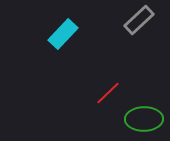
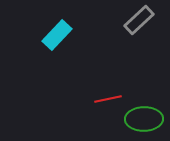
cyan rectangle: moved 6 px left, 1 px down
red line: moved 6 px down; rotated 32 degrees clockwise
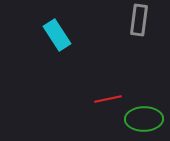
gray rectangle: rotated 40 degrees counterclockwise
cyan rectangle: rotated 76 degrees counterclockwise
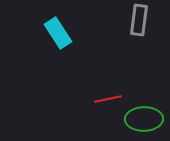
cyan rectangle: moved 1 px right, 2 px up
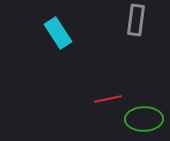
gray rectangle: moved 3 px left
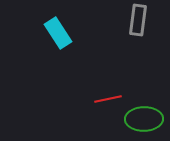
gray rectangle: moved 2 px right
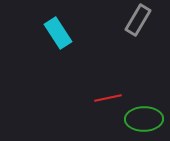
gray rectangle: rotated 24 degrees clockwise
red line: moved 1 px up
